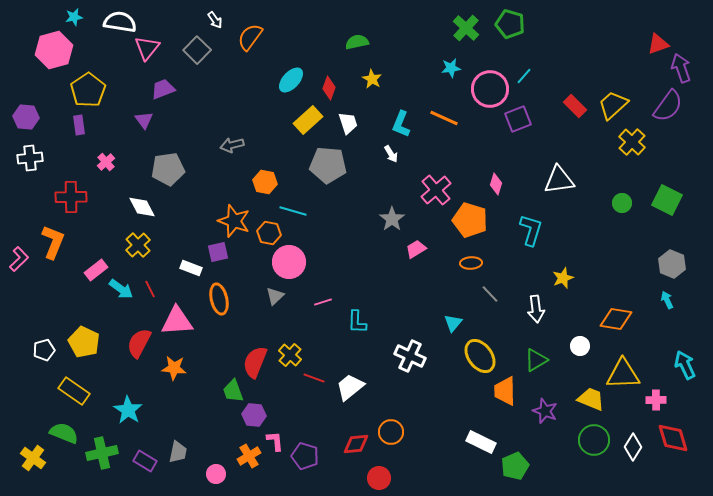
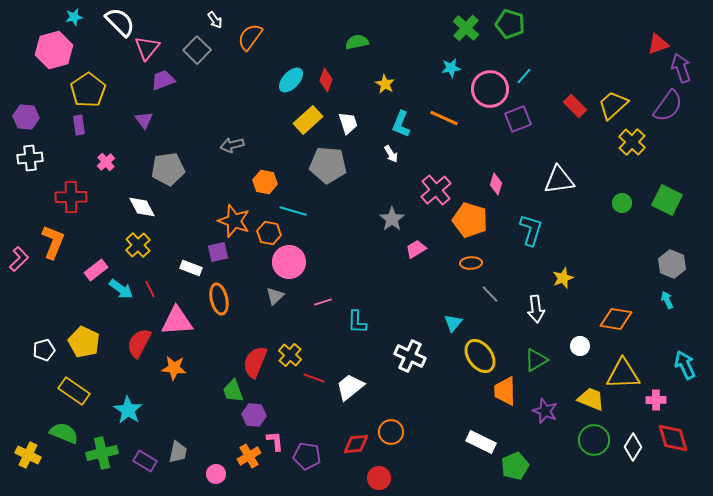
white semicircle at (120, 22): rotated 36 degrees clockwise
yellow star at (372, 79): moved 13 px right, 5 px down
red diamond at (329, 88): moved 3 px left, 8 px up
purple trapezoid at (163, 89): moved 9 px up
purple pentagon at (305, 456): moved 2 px right; rotated 8 degrees counterclockwise
yellow cross at (33, 458): moved 5 px left, 3 px up; rotated 10 degrees counterclockwise
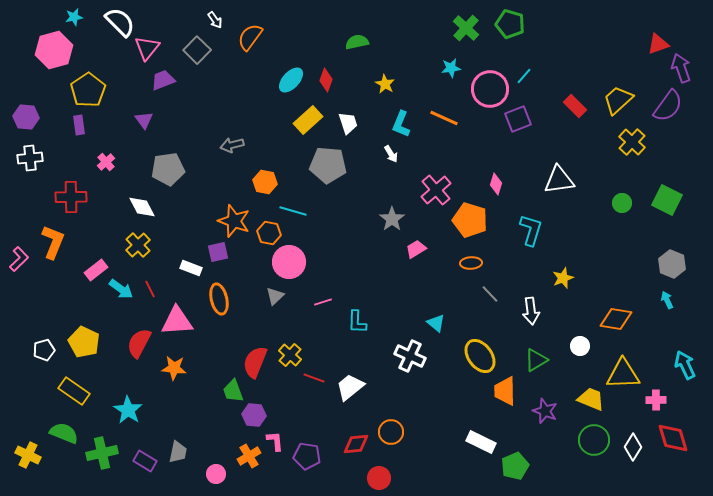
yellow trapezoid at (613, 105): moved 5 px right, 5 px up
white arrow at (536, 309): moved 5 px left, 2 px down
cyan triangle at (453, 323): moved 17 px left; rotated 30 degrees counterclockwise
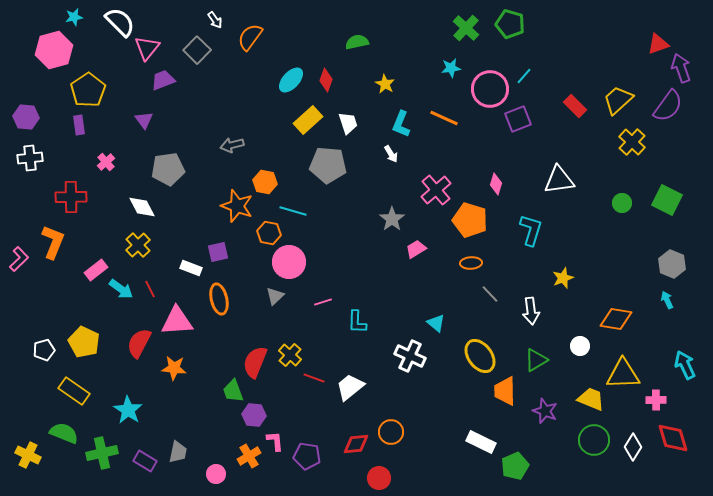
orange star at (234, 221): moved 3 px right, 15 px up
